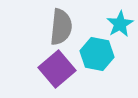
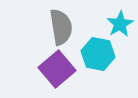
gray semicircle: rotated 15 degrees counterclockwise
cyan hexagon: moved 1 px right
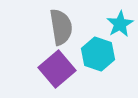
cyan hexagon: rotated 8 degrees clockwise
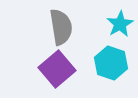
cyan hexagon: moved 13 px right, 9 px down
